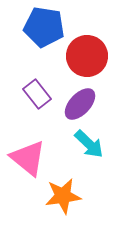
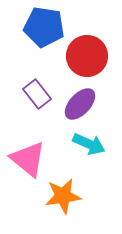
cyan arrow: rotated 20 degrees counterclockwise
pink triangle: moved 1 px down
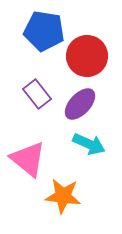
blue pentagon: moved 4 px down
orange star: rotated 15 degrees clockwise
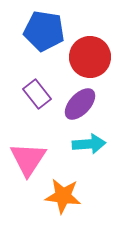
red circle: moved 3 px right, 1 px down
cyan arrow: rotated 28 degrees counterclockwise
pink triangle: rotated 24 degrees clockwise
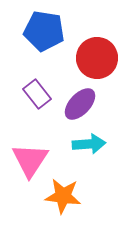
red circle: moved 7 px right, 1 px down
pink triangle: moved 2 px right, 1 px down
